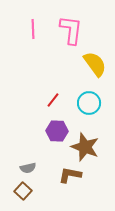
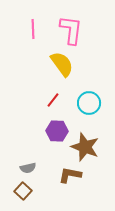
yellow semicircle: moved 33 px left
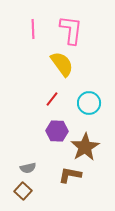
red line: moved 1 px left, 1 px up
brown star: rotated 20 degrees clockwise
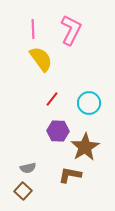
pink L-shape: rotated 20 degrees clockwise
yellow semicircle: moved 21 px left, 5 px up
purple hexagon: moved 1 px right
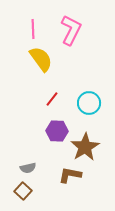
purple hexagon: moved 1 px left
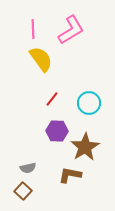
pink L-shape: rotated 32 degrees clockwise
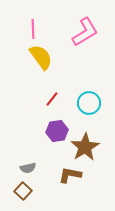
pink L-shape: moved 14 px right, 2 px down
yellow semicircle: moved 2 px up
purple hexagon: rotated 10 degrees counterclockwise
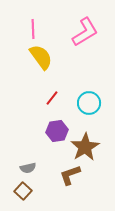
red line: moved 1 px up
brown L-shape: rotated 30 degrees counterclockwise
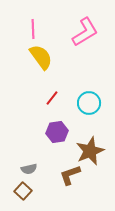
purple hexagon: moved 1 px down
brown star: moved 5 px right, 4 px down; rotated 8 degrees clockwise
gray semicircle: moved 1 px right, 1 px down
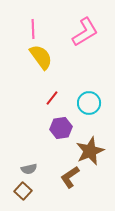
purple hexagon: moved 4 px right, 4 px up
brown L-shape: moved 2 px down; rotated 15 degrees counterclockwise
